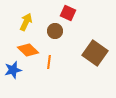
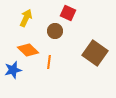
yellow arrow: moved 4 px up
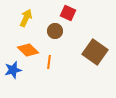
brown square: moved 1 px up
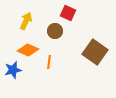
yellow arrow: moved 3 px down
orange diamond: rotated 20 degrees counterclockwise
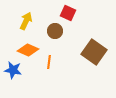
brown square: moved 1 px left
blue star: rotated 24 degrees clockwise
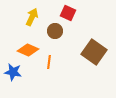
yellow arrow: moved 6 px right, 4 px up
blue star: moved 2 px down
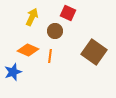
orange line: moved 1 px right, 6 px up
blue star: rotated 30 degrees counterclockwise
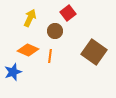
red square: rotated 28 degrees clockwise
yellow arrow: moved 2 px left, 1 px down
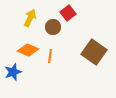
brown circle: moved 2 px left, 4 px up
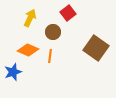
brown circle: moved 5 px down
brown square: moved 2 px right, 4 px up
